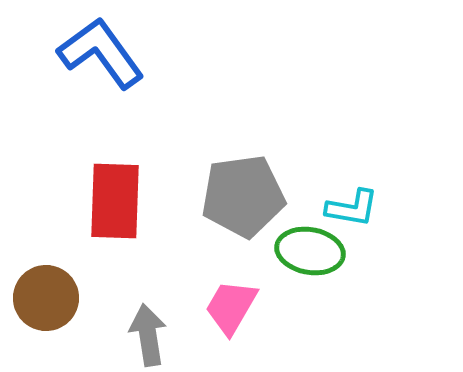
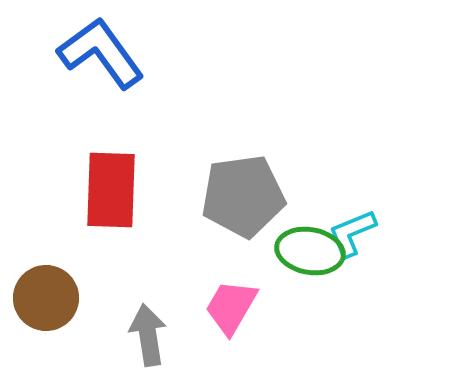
red rectangle: moved 4 px left, 11 px up
cyan L-shape: moved 25 px down; rotated 148 degrees clockwise
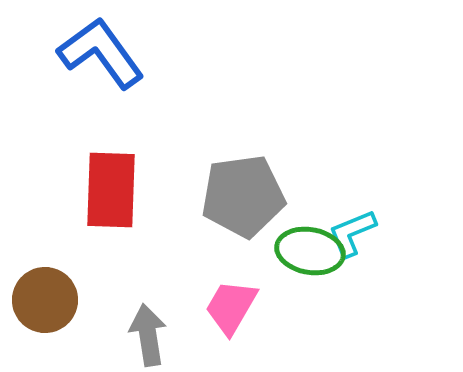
brown circle: moved 1 px left, 2 px down
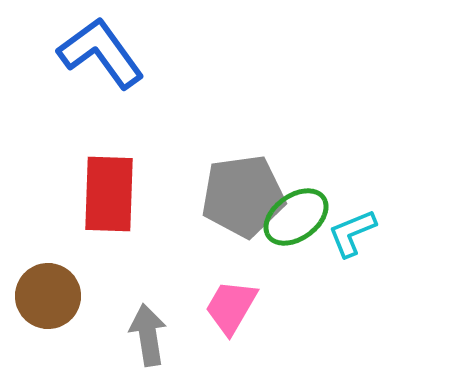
red rectangle: moved 2 px left, 4 px down
green ellipse: moved 14 px left, 34 px up; rotated 46 degrees counterclockwise
brown circle: moved 3 px right, 4 px up
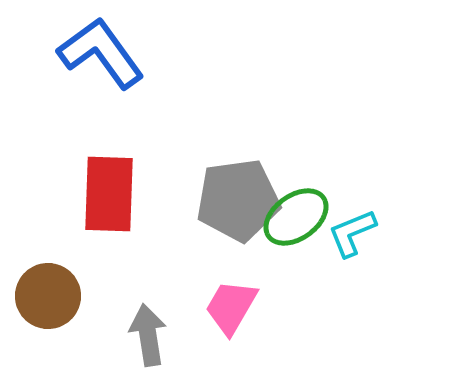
gray pentagon: moved 5 px left, 4 px down
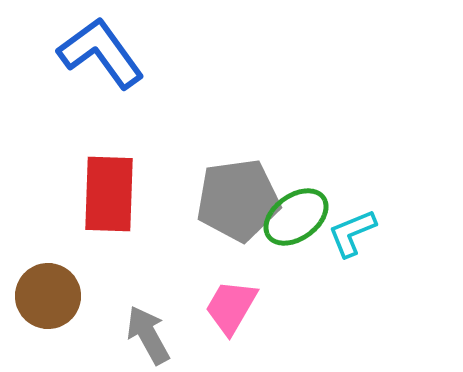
gray arrow: rotated 20 degrees counterclockwise
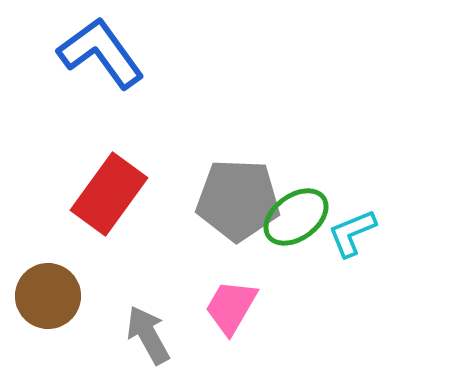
red rectangle: rotated 34 degrees clockwise
gray pentagon: rotated 10 degrees clockwise
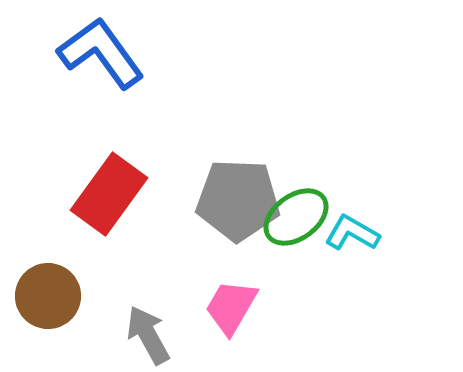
cyan L-shape: rotated 52 degrees clockwise
